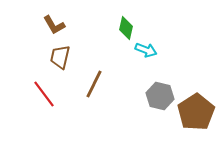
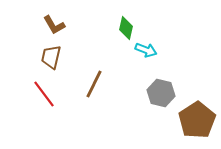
brown trapezoid: moved 9 px left
gray hexagon: moved 1 px right, 3 px up
brown pentagon: moved 1 px right, 8 px down
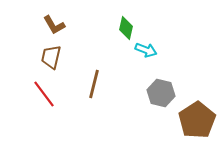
brown line: rotated 12 degrees counterclockwise
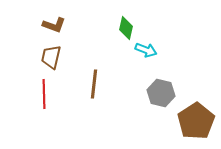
brown L-shape: rotated 40 degrees counterclockwise
brown line: rotated 8 degrees counterclockwise
red line: rotated 36 degrees clockwise
brown pentagon: moved 1 px left, 1 px down
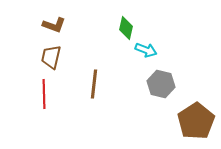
gray hexagon: moved 9 px up
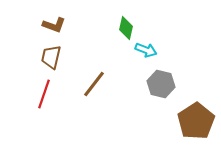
brown line: rotated 32 degrees clockwise
red line: rotated 20 degrees clockwise
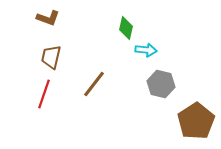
brown L-shape: moved 6 px left, 7 px up
cyan arrow: rotated 15 degrees counterclockwise
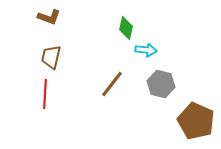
brown L-shape: moved 1 px right, 1 px up
brown line: moved 18 px right
red line: moved 1 px right; rotated 16 degrees counterclockwise
brown pentagon: rotated 15 degrees counterclockwise
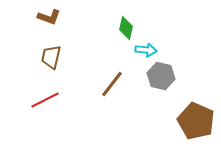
gray hexagon: moved 8 px up
red line: moved 6 px down; rotated 60 degrees clockwise
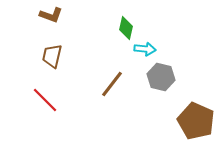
brown L-shape: moved 2 px right, 2 px up
cyan arrow: moved 1 px left, 1 px up
brown trapezoid: moved 1 px right, 1 px up
gray hexagon: moved 1 px down
red line: rotated 72 degrees clockwise
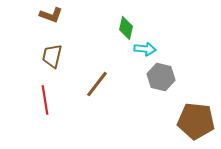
brown line: moved 15 px left
red line: rotated 36 degrees clockwise
brown pentagon: rotated 18 degrees counterclockwise
